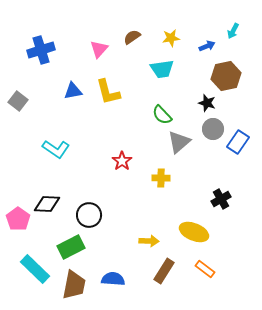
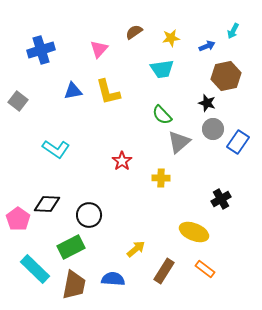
brown semicircle: moved 2 px right, 5 px up
yellow arrow: moved 13 px left, 8 px down; rotated 42 degrees counterclockwise
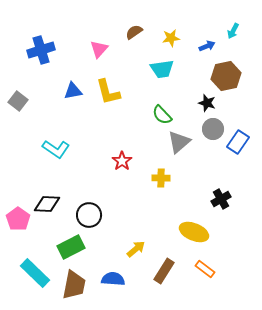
cyan rectangle: moved 4 px down
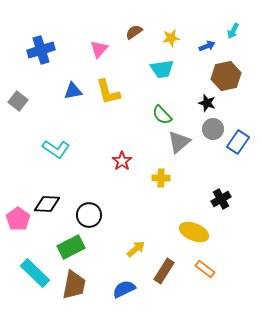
blue semicircle: moved 11 px right, 10 px down; rotated 30 degrees counterclockwise
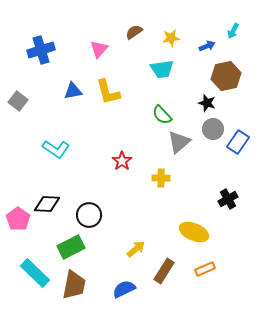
black cross: moved 7 px right
orange rectangle: rotated 60 degrees counterclockwise
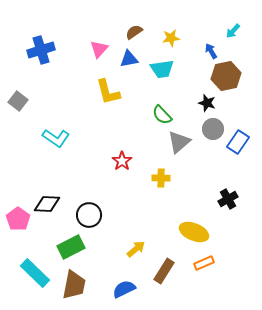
cyan arrow: rotated 14 degrees clockwise
blue arrow: moved 4 px right, 5 px down; rotated 98 degrees counterclockwise
blue triangle: moved 56 px right, 32 px up
cyan L-shape: moved 11 px up
orange rectangle: moved 1 px left, 6 px up
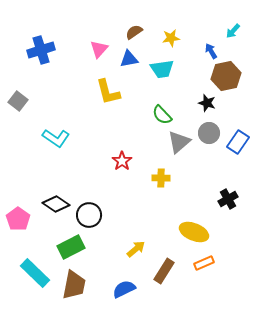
gray circle: moved 4 px left, 4 px down
black diamond: moved 9 px right; rotated 32 degrees clockwise
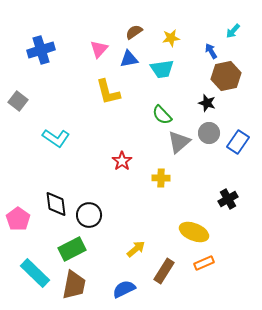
black diamond: rotated 48 degrees clockwise
green rectangle: moved 1 px right, 2 px down
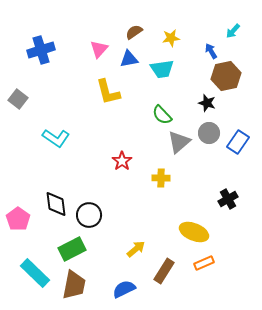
gray square: moved 2 px up
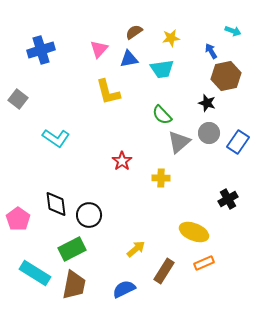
cyan arrow: rotated 112 degrees counterclockwise
cyan rectangle: rotated 12 degrees counterclockwise
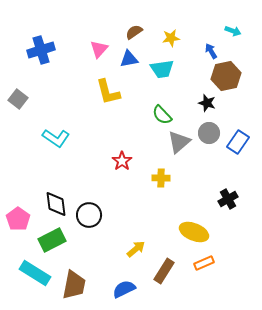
green rectangle: moved 20 px left, 9 px up
